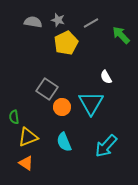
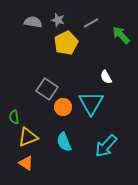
orange circle: moved 1 px right
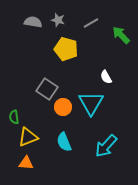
yellow pentagon: moved 6 px down; rotated 30 degrees counterclockwise
orange triangle: rotated 28 degrees counterclockwise
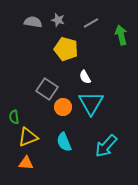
green arrow: rotated 30 degrees clockwise
white semicircle: moved 21 px left
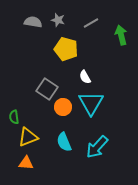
cyan arrow: moved 9 px left, 1 px down
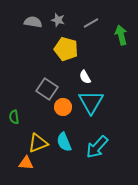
cyan triangle: moved 1 px up
yellow triangle: moved 10 px right, 6 px down
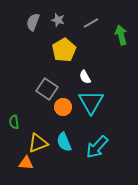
gray semicircle: rotated 78 degrees counterclockwise
yellow pentagon: moved 2 px left, 1 px down; rotated 25 degrees clockwise
green semicircle: moved 5 px down
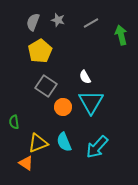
yellow pentagon: moved 24 px left, 1 px down
gray square: moved 1 px left, 3 px up
orange triangle: rotated 28 degrees clockwise
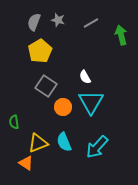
gray semicircle: moved 1 px right
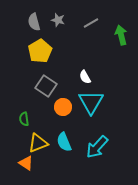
gray semicircle: rotated 36 degrees counterclockwise
green semicircle: moved 10 px right, 3 px up
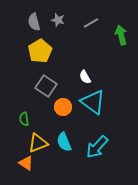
cyan triangle: moved 2 px right; rotated 24 degrees counterclockwise
